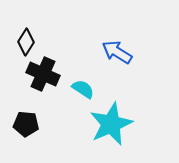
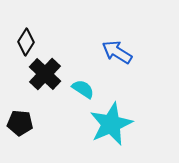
black cross: moved 2 px right; rotated 20 degrees clockwise
black pentagon: moved 6 px left, 1 px up
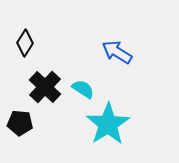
black diamond: moved 1 px left, 1 px down
black cross: moved 13 px down
cyan star: moved 3 px left; rotated 9 degrees counterclockwise
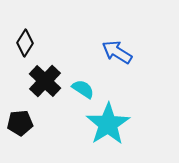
black cross: moved 6 px up
black pentagon: rotated 10 degrees counterclockwise
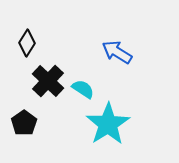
black diamond: moved 2 px right
black cross: moved 3 px right
black pentagon: moved 4 px right; rotated 30 degrees counterclockwise
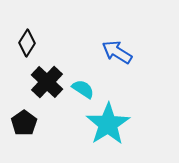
black cross: moved 1 px left, 1 px down
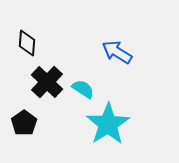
black diamond: rotated 28 degrees counterclockwise
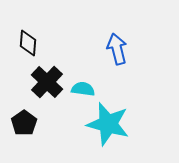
black diamond: moved 1 px right
blue arrow: moved 3 px up; rotated 44 degrees clockwise
cyan semicircle: rotated 25 degrees counterclockwise
cyan star: rotated 24 degrees counterclockwise
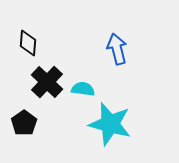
cyan star: moved 2 px right
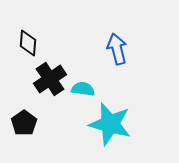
black cross: moved 3 px right, 3 px up; rotated 12 degrees clockwise
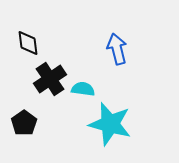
black diamond: rotated 12 degrees counterclockwise
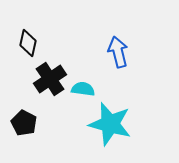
black diamond: rotated 20 degrees clockwise
blue arrow: moved 1 px right, 3 px down
black pentagon: rotated 10 degrees counterclockwise
